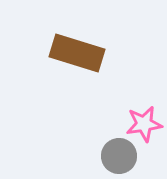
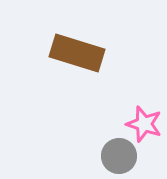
pink star: rotated 27 degrees clockwise
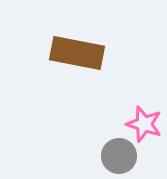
brown rectangle: rotated 6 degrees counterclockwise
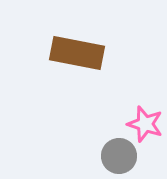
pink star: moved 1 px right
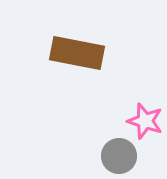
pink star: moved 3 px up
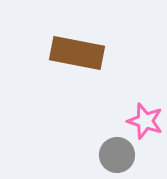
gray circle: moved 2 px left, 1 px up
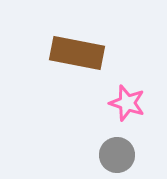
pink star: moved 18 px left, 18 px up
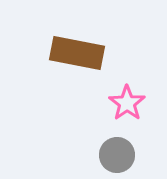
pink star: rotated 18 degrees clockwise
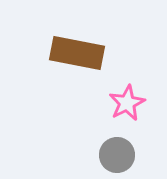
pink star: rotated 9 degrees clockwise
